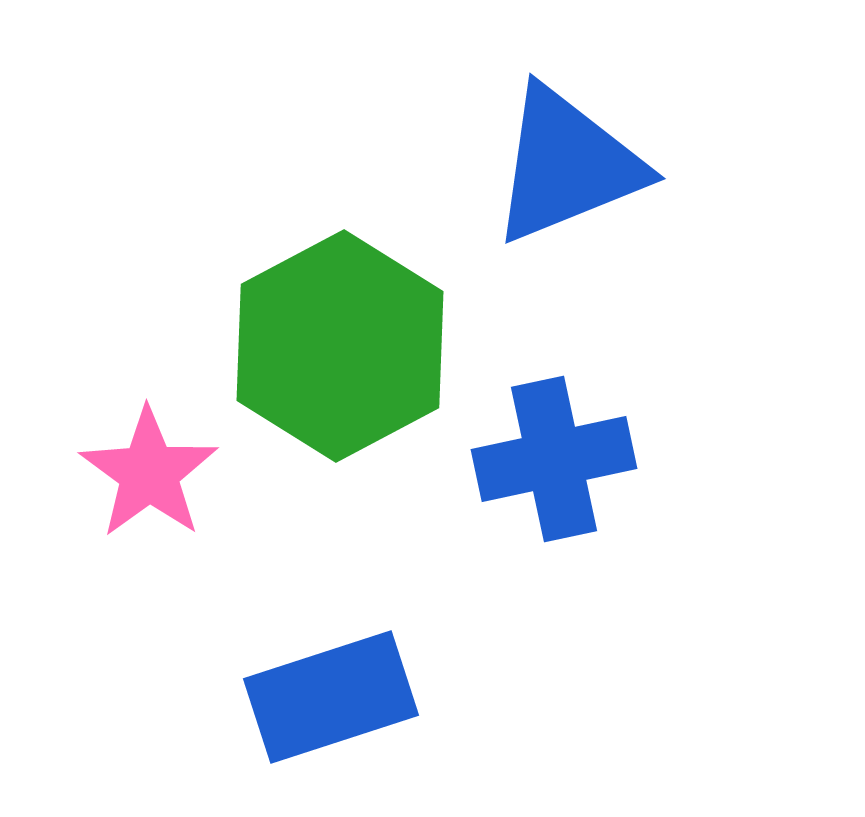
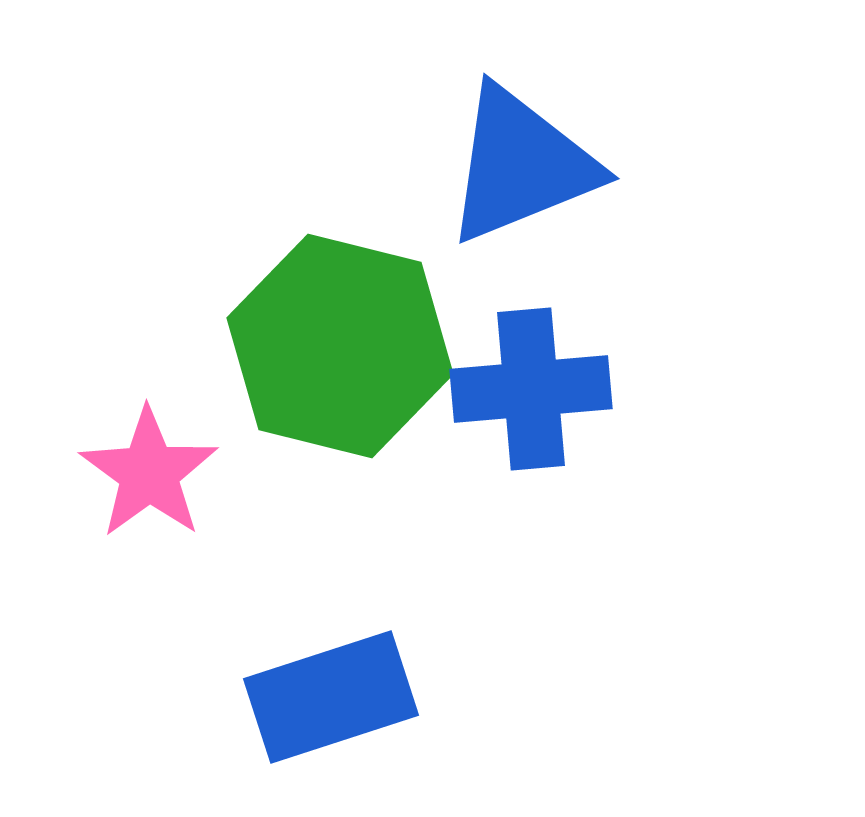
blue triangle: moved 46 px left
green hexagon: rotated 18 degrees counterclockwise
blue cross: moved 23 px left, 70 px up; rotated 7 degrees clockwise
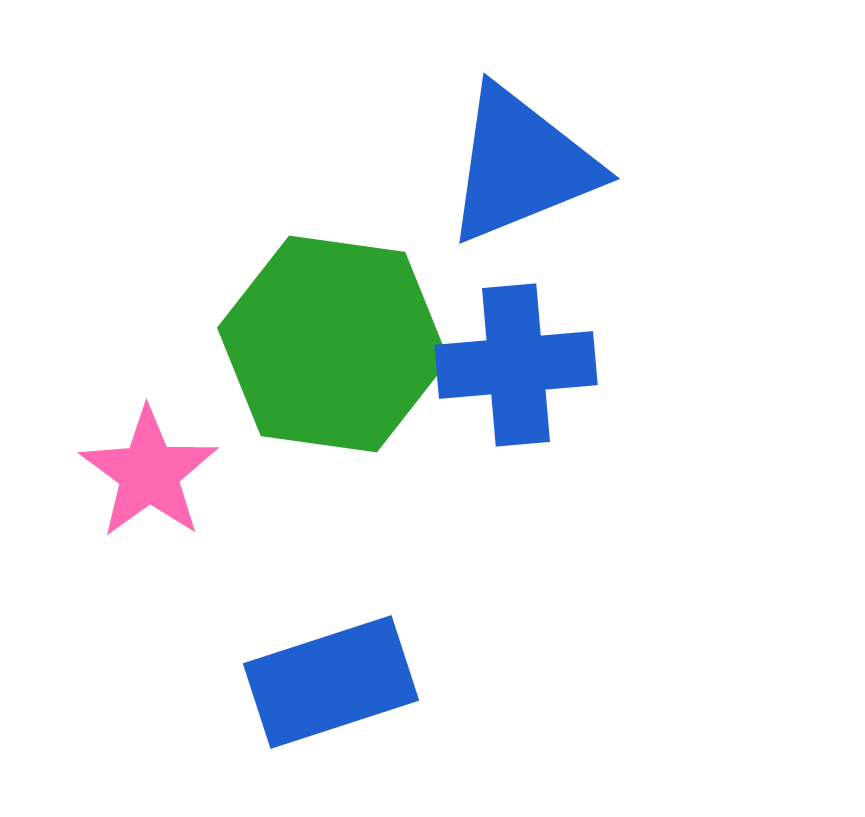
green hexagon: moved 7 px left, 2 px up; rotated 6 degrees counterclockwise
blue cross: moved 15 px left, 24 px up
blue rectangle: moved 15 px up
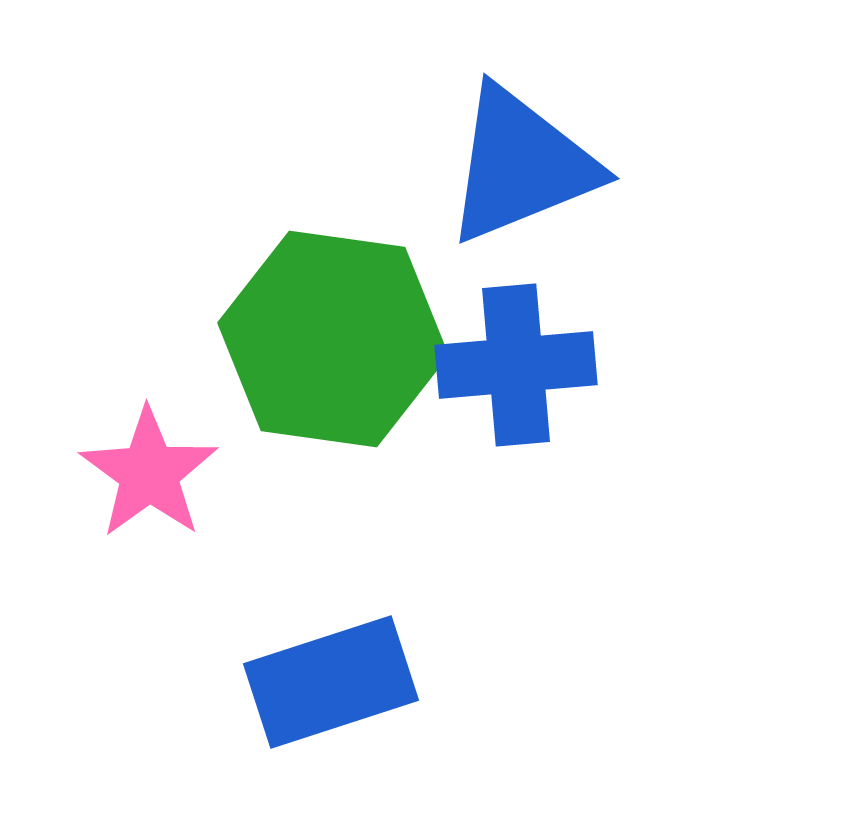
green hexagon: moved 5 px up
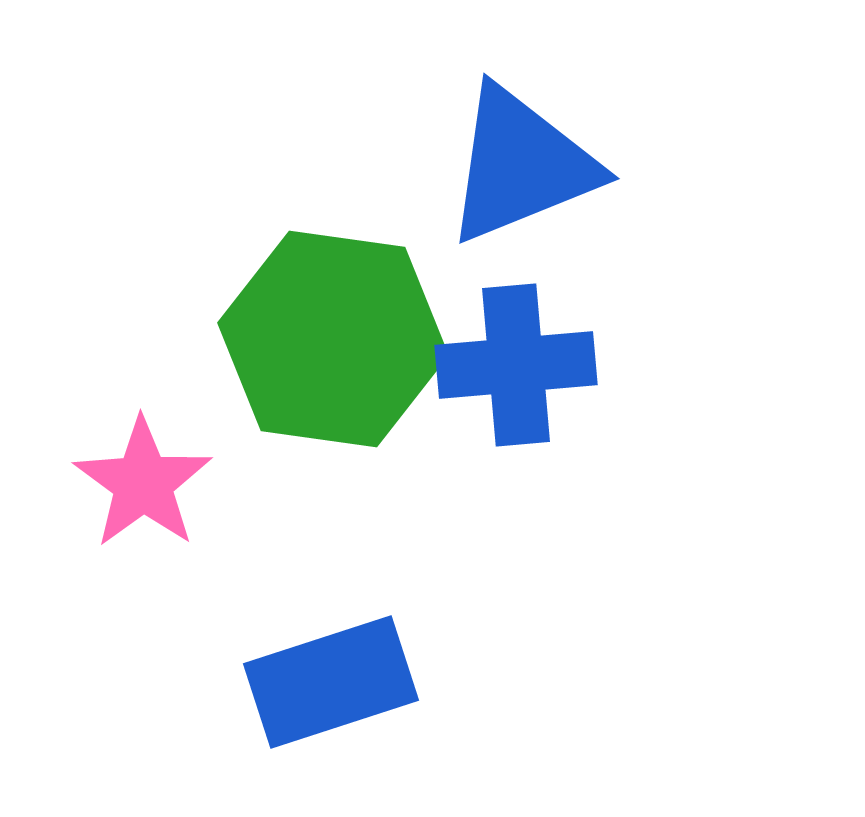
pink star: moved 6 px left, 10 px down
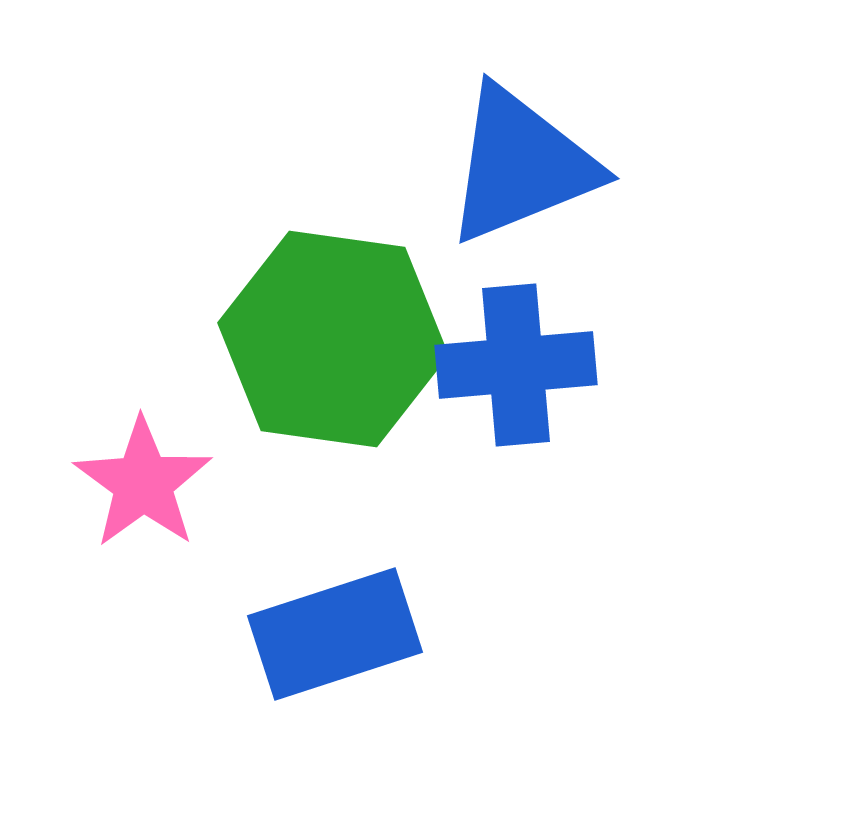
blue rectangle: moved 4 px right, 48 px up
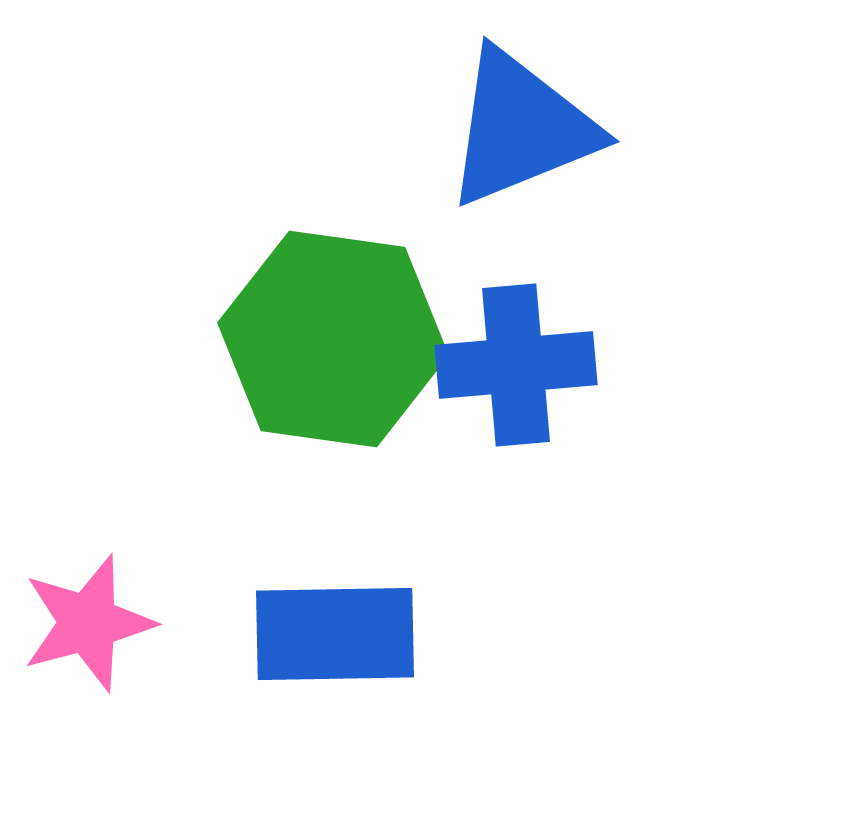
blue triangle: moved 37 px up
pink star: moved 55 px left, 140 px down; rotated 21 degrees clockwise
blue rectangle: rotated 17 degrees clockwise
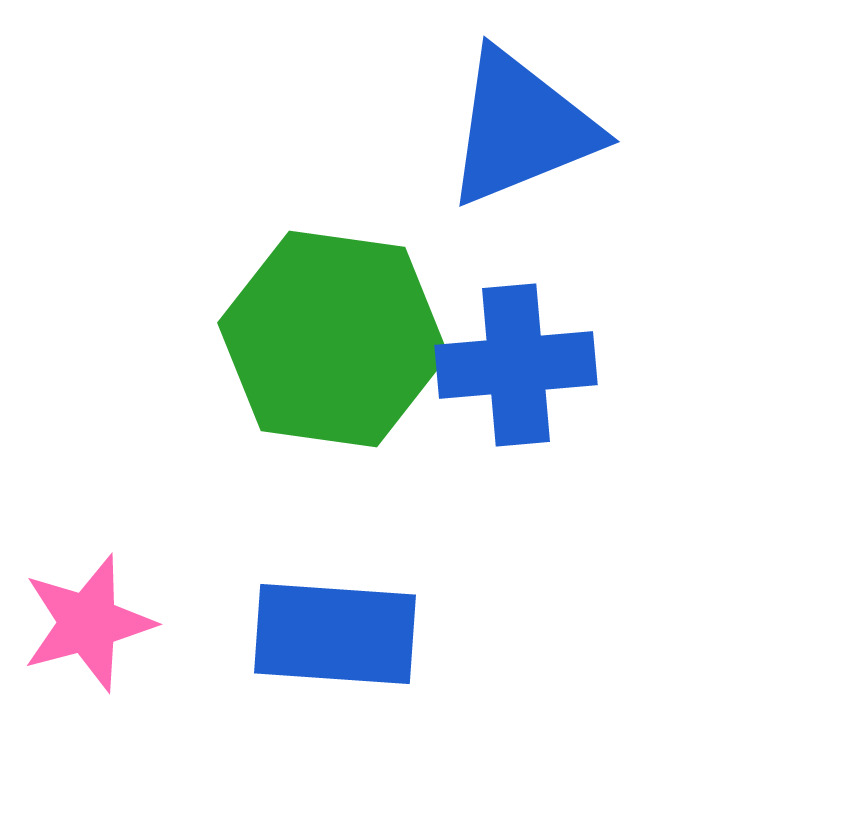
blue rectangle: rotated 5 degrees clockwise
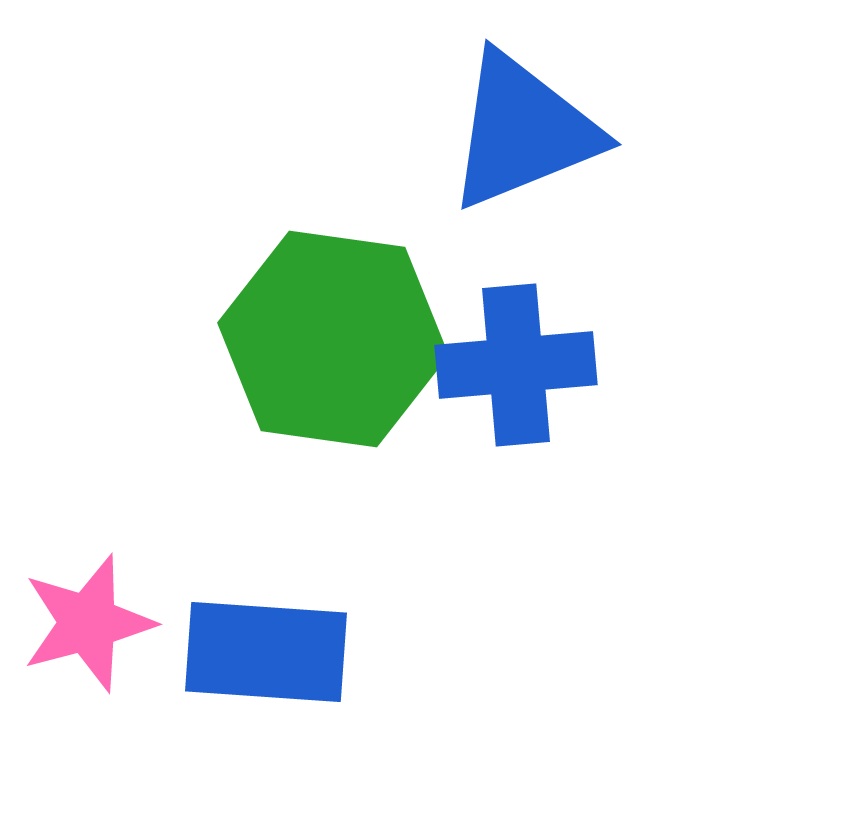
blue triangle: moved 2 px right, 3 px down
blue rectangle: moved 69 px left, 18 px down
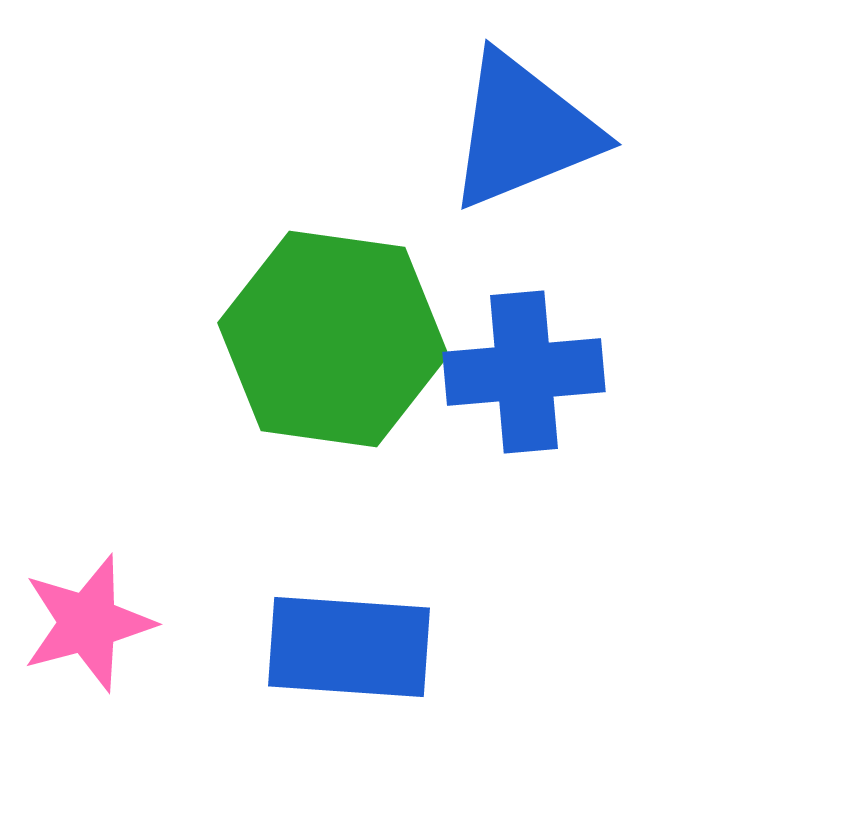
blue cross: moved 8 px right, 7 px down
blue rectangle: moved 83 px right, 5 px up
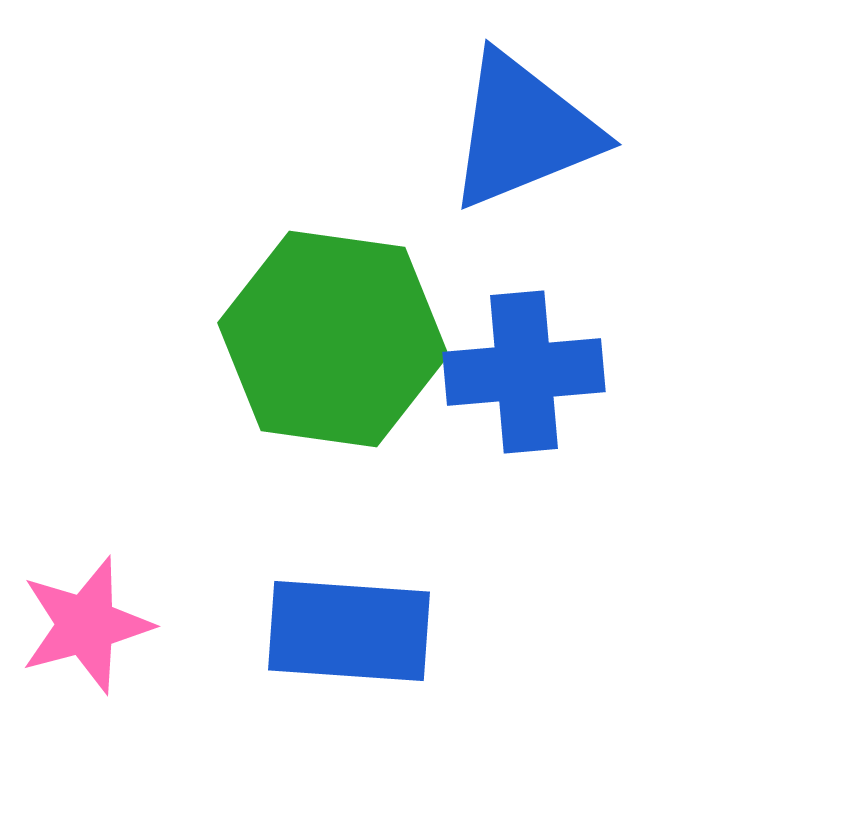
pink star: moved 2 px left, 2 px down
blue rectangle: moved 16 px up
